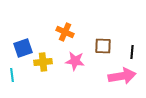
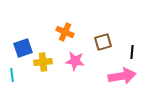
brown square: moved 4 px up; rotated 18 degrees counterclockwise
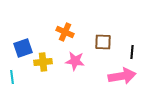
brown square: rotated 18 degrees clockwise
cyan line: moved 2 px down
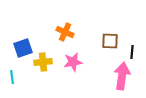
brown square: moved 7 px right, 1 px up
pink star: moved 2 px left, 1 px down; rotated 18 degrees counterclockwise
pink arrow: rotated 72 degrees counterclockwise
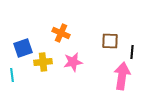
orange cross: moved 4 px left, 1 px down
cyan line: moved 2 px up
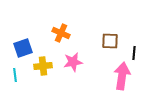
black line: moved 2 px right, 1 px down
yellow cross: moved 4 px down
cyan line: moved 3 px right
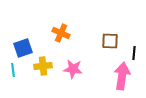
pink star: moved 7 px down; rotated 18 degrees clockwise
cyan line: moved 2 px left, 5 px up
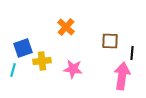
orange cross: moved 5 px right, 6 px up; rotated 18 degrees clockwise
black line: moved 2 px left
yellow cross: moved 1 px left, 5 px up
cyan line: rotated 24 degrees clockwise
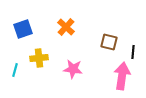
brown square: moved 1 px left, 1 px down; rotated 12 degrees clockwise
blue square: moved 19 px up
black line: moved 1 px right, 1 px up
yellow cross: moved 3 px left, 3 px up
cyan line: moved 2 px right
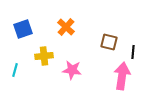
yellow cross: moved 5 px right, 2 px up
pink star: moved 1 px left, 1 px down
